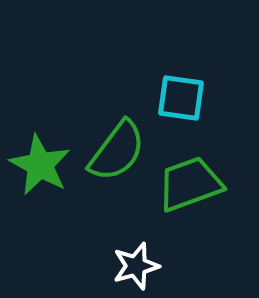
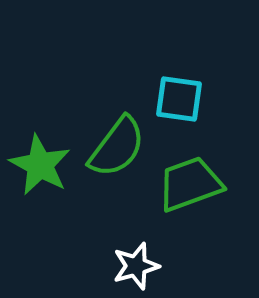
cyan square: moved 2 px left, 1 px down
green semicircle: moved 4 px up
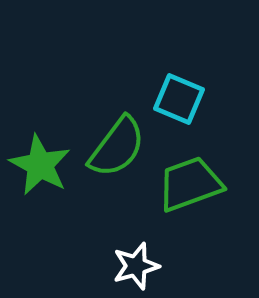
cyan square: rotated 15 degrees clockwise
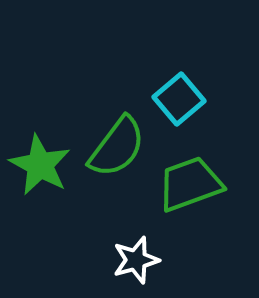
cyan square: rotated 27 degrees clockwise
white star: moved 6 px up
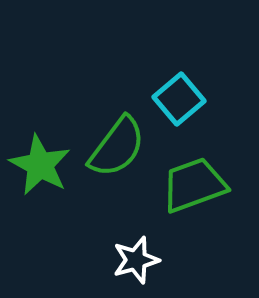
green trapezoid: moved 4 px right, 1 px down
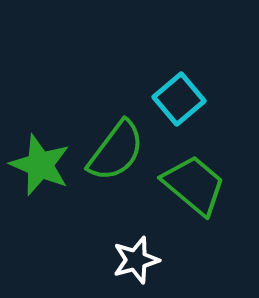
green semicircle: moved 1 px left, 4 px down
green star: rotated 6 degrees counterclockwise
green trapezoid: rotated 60 degrees clockwise
